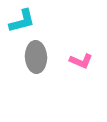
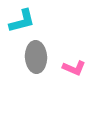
pink L-shape: moved 7 px left, 7 px down
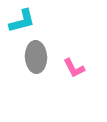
pink L-shape: rotated 40 degrees clockwise
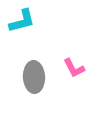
gray ellipse: moved 2 px left, 20 px down
